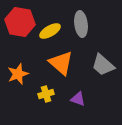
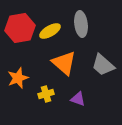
red hexagon: moved 6 px down; rotated 20 degrees counterclockwise
orange triangle: moved 3 px right
orange star: moved 4 px down
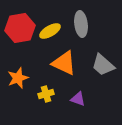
orange triangle: rotated 16 degrees counterclockwise
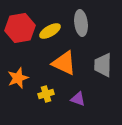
gray ellipse: moved 1 px up
gray trapezoid: rotated 50 degrees clockwise
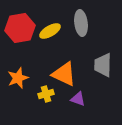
orange triangle: moved 11 px down
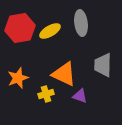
purple triangle: moved 2 px right, 3 px up
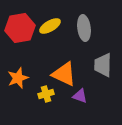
gray ellipse: moved 3 px right, 5 px down
yellow ellipse: moved 5 px up
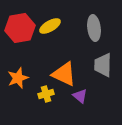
gray ellipse: moved 10 px right
purple triangle: rotated 21 degrees clockwise
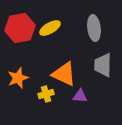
yellow ellipse: moved 2 px down
purple triangle: rotated 35 degrees counterclockwise
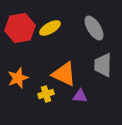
gray ellipse: rotated 25 degrees counterclockwise
